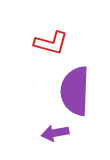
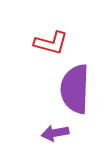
purple semicircle: moved 2 px up
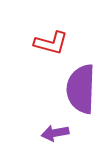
purple semicircle: moved 6 px right
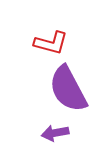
purple semicircle: moved 13 px left; rotated 30 degrees counterclockwise
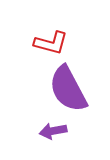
purple arrow: moved 2 px left, 2 px up
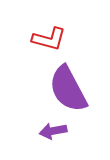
red L-shape: moved 2 px left, 4 px up
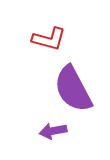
purple semicircle: moved 5 px right
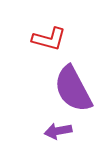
purple arrow: moved 5 px right
